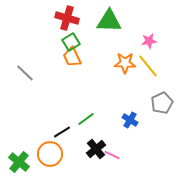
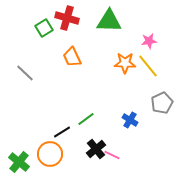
green square: moved 27 px left, 14 px up
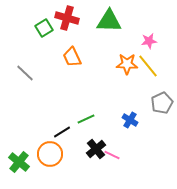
orange star: moved 2 px right, 1 px down
green line: rotated 12 degrees clockwise
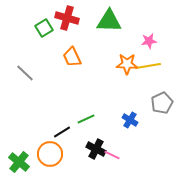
yellow line: rotated 60 degrees counterclockwise
black cross: rotated 24 degrees counterclockwise
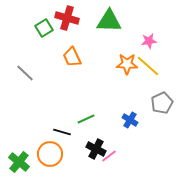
yellow line: rotated 50 degrees clockwise
black line: rotated 48 degrees clockwise
pink line: moved 3 px left, 1 px down; rotated 63 degrees counterclockwise
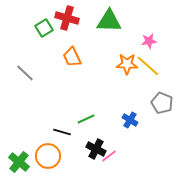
gray pentagon: rotated 25 degrees counterclockwise
orange circle: moved 2 px left, 2 px down
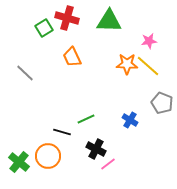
pink line: moved 1 px left, 8 px down
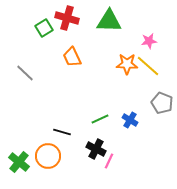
green line: moved 14 px right
pink line: moved 1 px right, 3 px up; rotated 28 degrees counterclockwise
